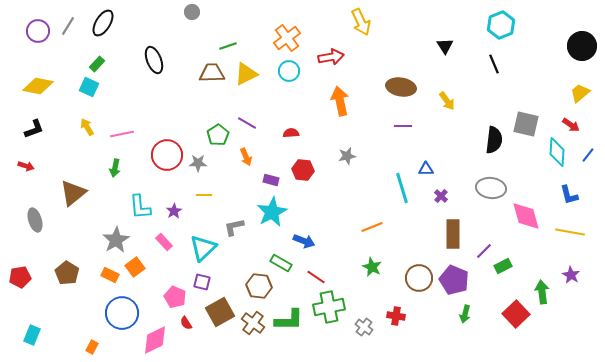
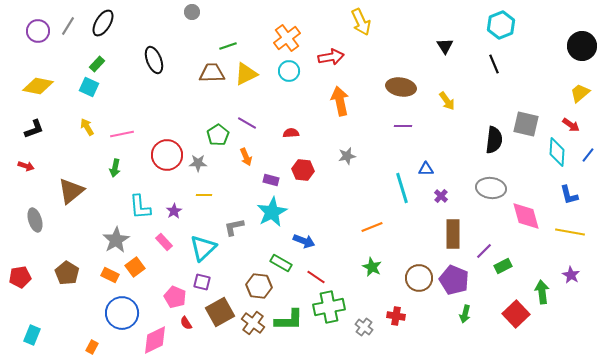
brown triangle at (73, 193): moved 2 px left, 2 px up
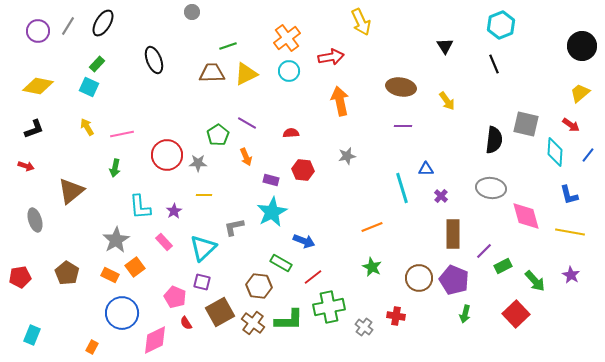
cyan diamond at (557, 152): moved 2 px left
red line at (316, 277): moved 3 px left; rotated 72 degrees counterclockwise
green arrow at (542, 292): moved 7 px left, 11 px up; rotated 145 degrees clockwise
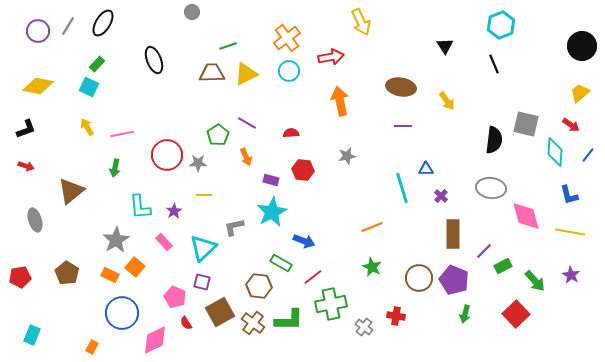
black L-shape at (34, 129): moved 8 px left
orange square at (135, 267): rotated 12 degrees counterclockwise
green cross at (329, 307): moved 2 px right, 3 px up
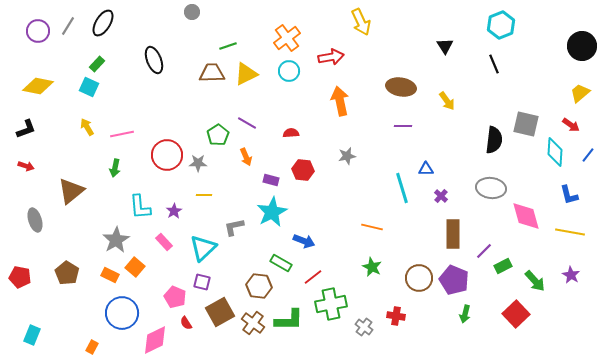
orange line at (372, 227): rotated 35 degrees clockwise
red pentagon at (20, 277): rotated 20 degrees clockwise
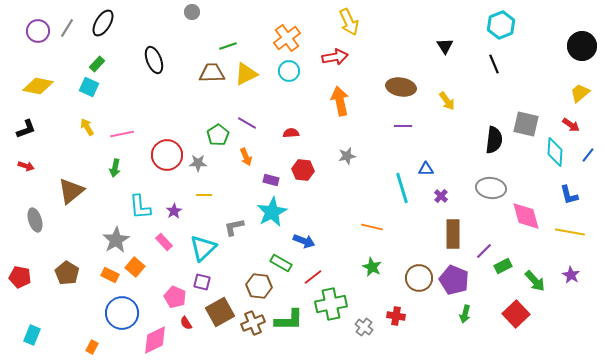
yellow arrow at (361, 22): moved 12 px left
gray line at (68, 26): moved 1 px left, 2 px down
red arrow at (331, 57): moved 4 px right
brown cross at (253, 323): rotated 30 degrees clockwise
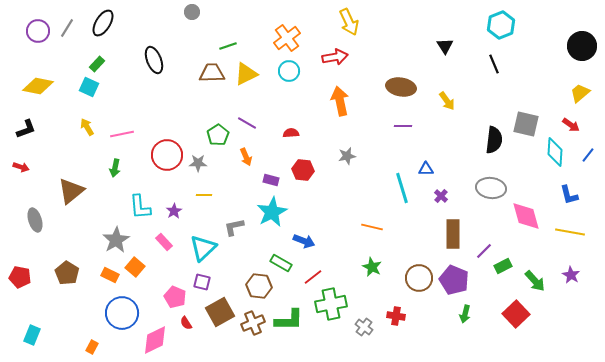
red arrow at (26, 166): moved 5 px left, 1 px down
